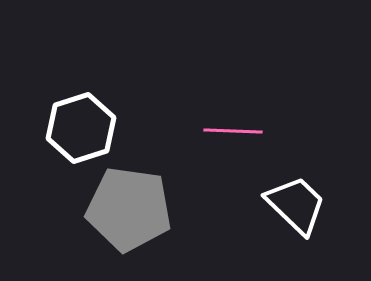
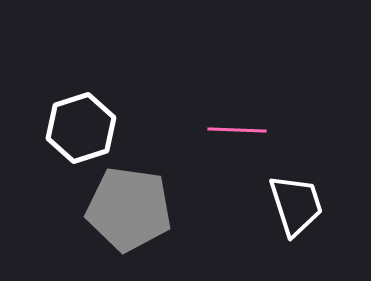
pink line: moved 4 px right, 1 px up
white trapezoid: rotated 28 degrees clockwise
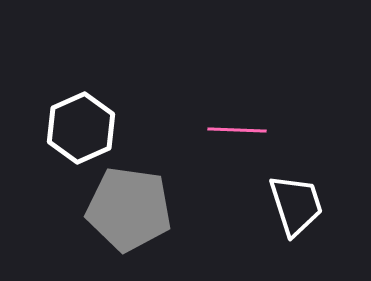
white hexagon: rotated 6 degrees counterclockwise
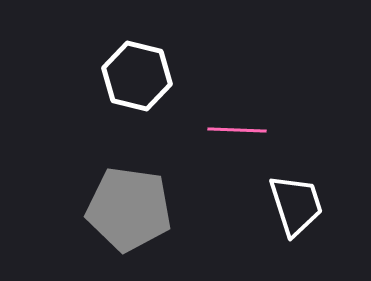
white hexagon: moved 56 px right, 52 px up; rotated 22 degrees counterclockwise
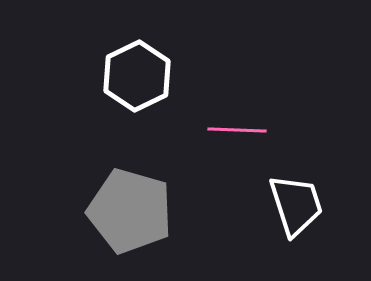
white hexagon: rotated 20 degrees clockwise
gray pentagon: moved 1 px right, 2 px down; rotated 8 degrees clockwise
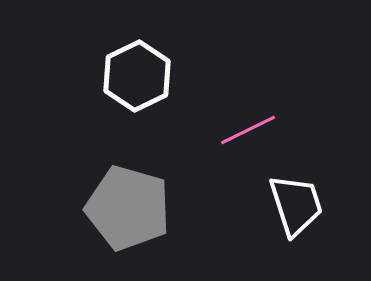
pink line: moved 11 px right; rotated 28 degrees counterclockwise
gray pentagon: moved 2 px left, 3 px up
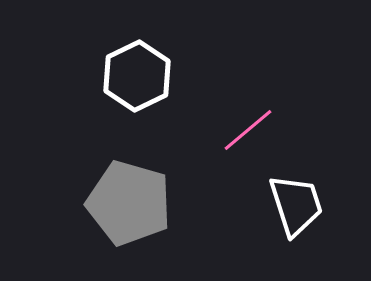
pink line: rotated 14 degrees counterclockwise
gray pentagon: moved 1 px right, 5 px up
